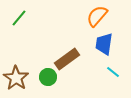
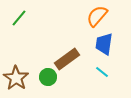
cyan line: moved 11 px left
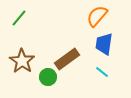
brown star: moved 6 px right, 17 px up
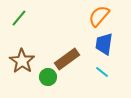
orange semicircle: moved 2 px right
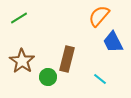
green line: rotated 18 degrees clockwise
blue trapezoid: moved 9 px right, 2 px up; rotated 35 degrees counterclockwise
brown rectangle: rotated 40 degrees counterclockwise
cyan line: moved 2 px left, 7 px down
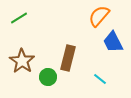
brown rectangle: moved 1 px right, 1 px up
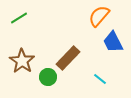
brown rectangle: rotated 30 degrees clockwise
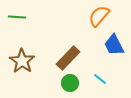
green line: moved 2 px left, 1 px up; rotated 36 degrees clockwise
blue trapezoid: moved 1 px right, 3 px down
green circle: moved 22 px right, 6 px down
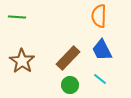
orange semicircle: rotated 40 degrees counterclockwise
blue trapezoid: moved 12 px left, 5 px down
green circle: moved 2 px down
